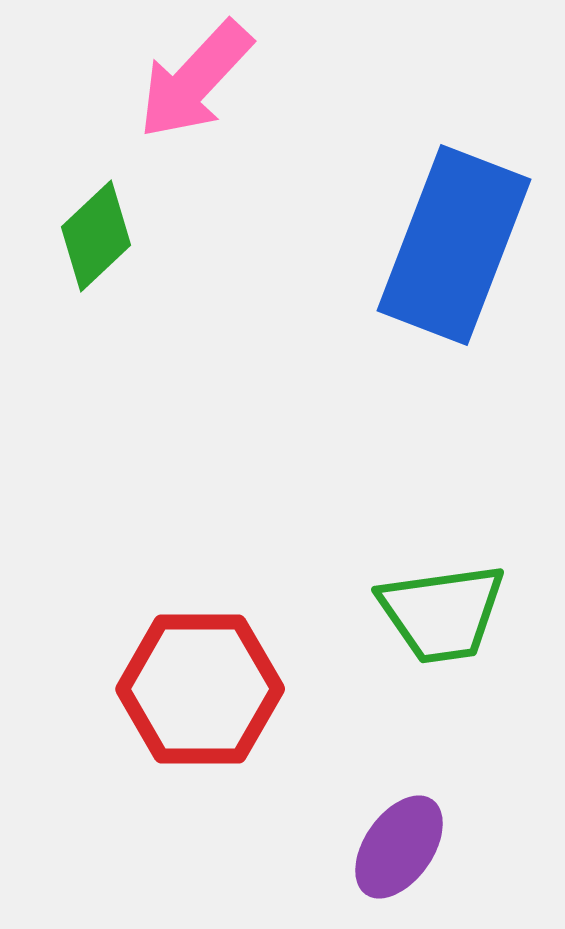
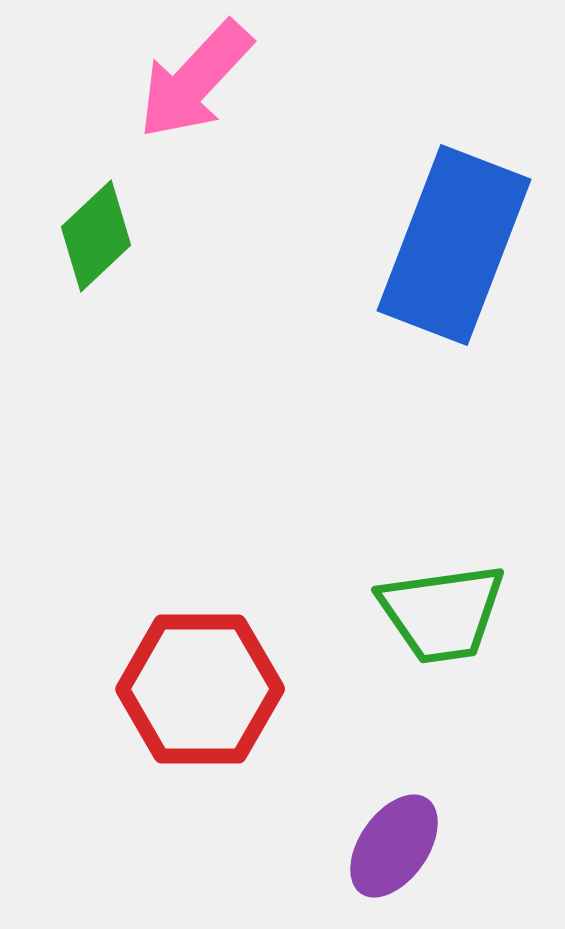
purple ellipse: moved 5 px left, 1 px up
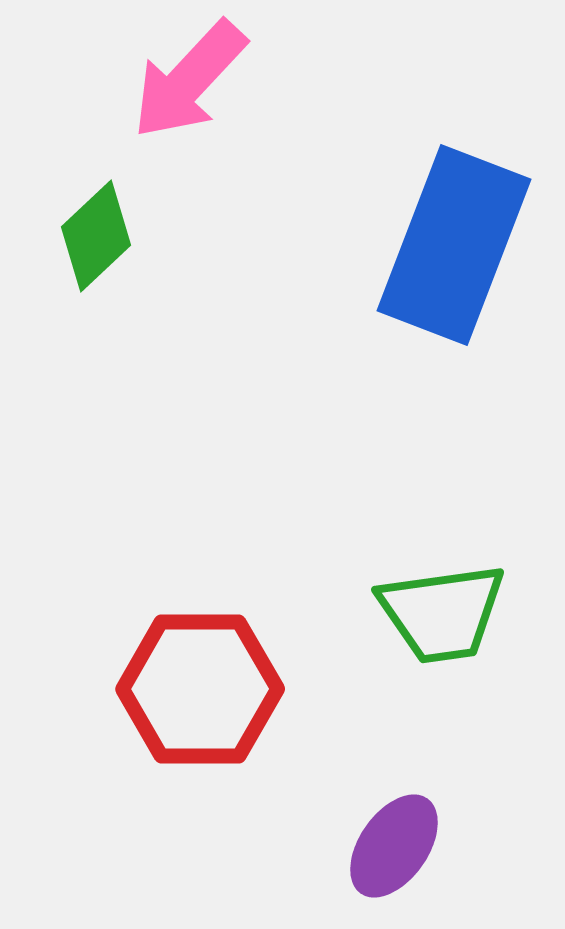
pink arrow: moved 6 px left
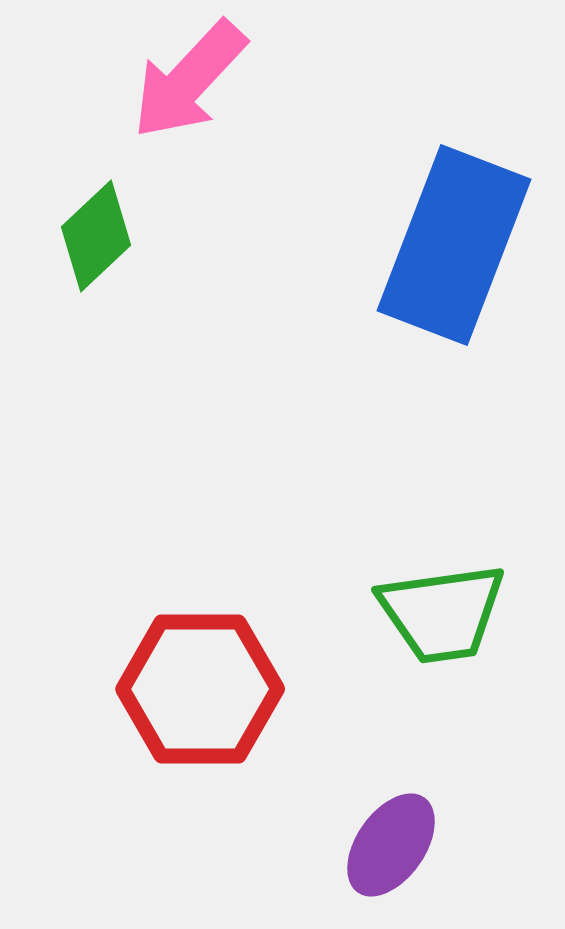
purple ellipse: moved 3 px left, 1 px up
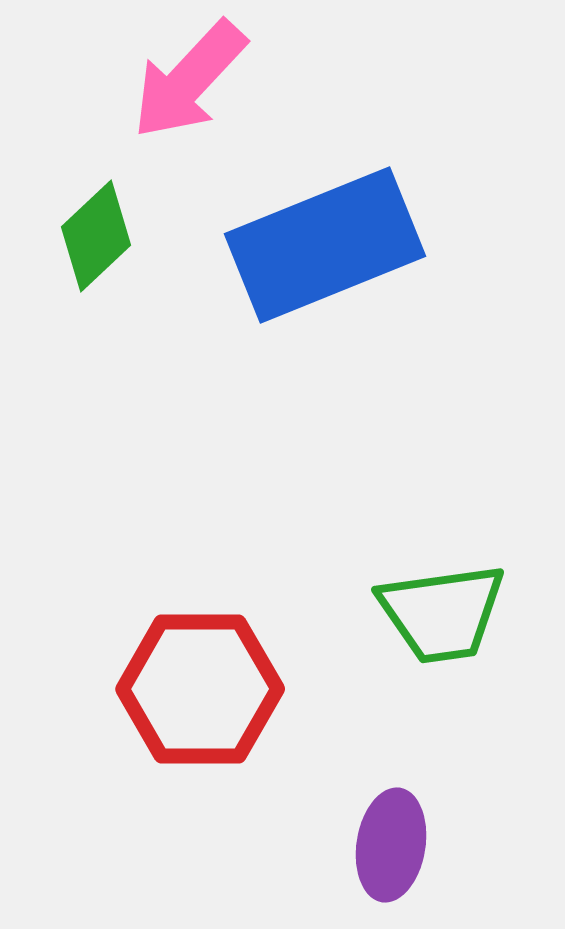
blue rectangle: moved 129 px left; rotated 47 degrees clockwise
purple ellipse: rotated 26 degrees counterclockwise
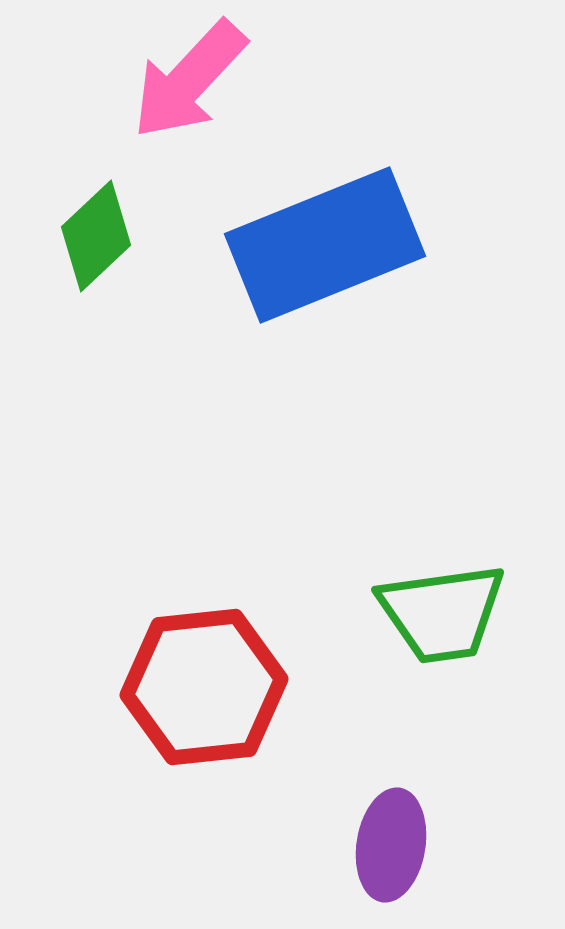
red hexagon: moved 4 px right, 2 px up; rotated 6 degrees counterclockwise
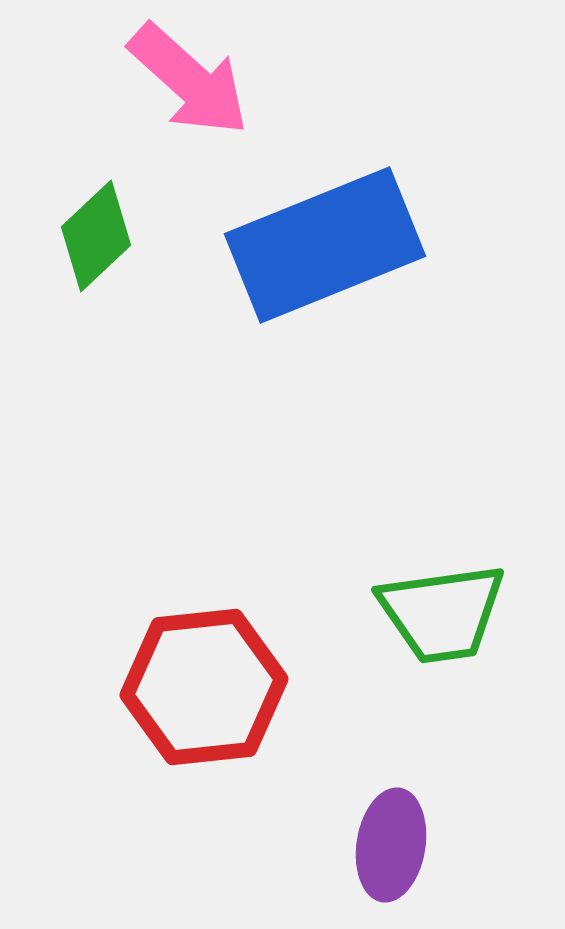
pink arrow: rotated 91 degrees counterclockwise
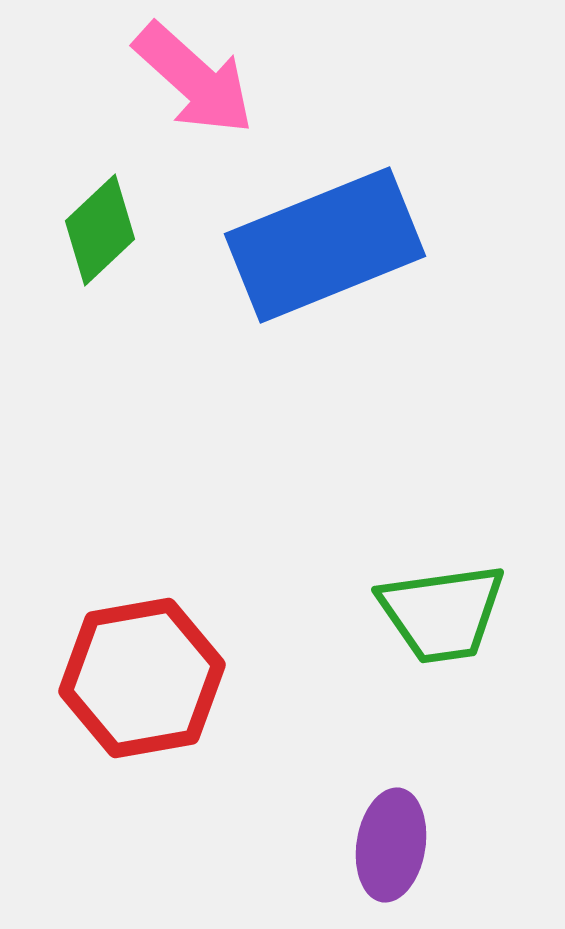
pink arrow: moved 5 px right, 1 px up
green diamond: moved 4 px right, 6 px up
red hexagon: moved 62 px left, 9 px up; rotated 4 degrees counterclockwise
